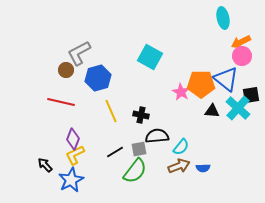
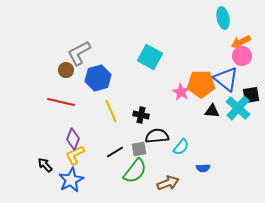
brown arrow: moved 11 px left, 17 px down
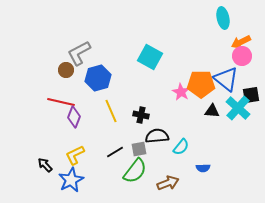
purple diamond: moved 1 px right, 22 px up
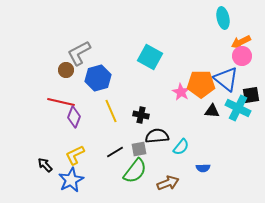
cyan cross: rotated 15 degrees counterclockwise
